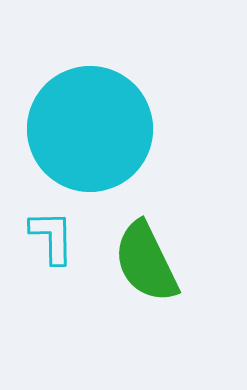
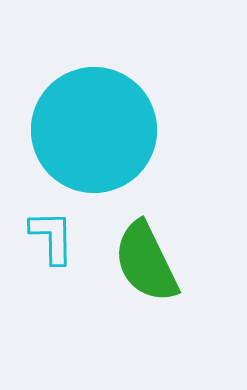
cyan circle: moved 4 px right, 1 px down
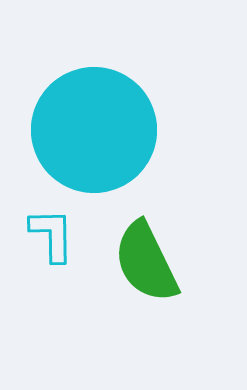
cyan L-shape: moved 2 px up
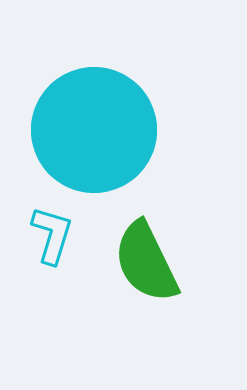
cyan L-shape: rotated 18 degrees clockwise
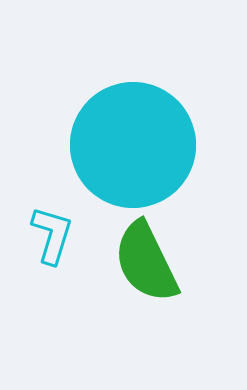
cyan circle: moved 39 px right, 15 px down
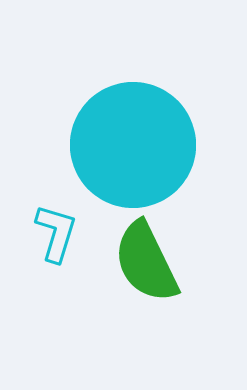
cyan L-shape: moved 4 px right, 2 px up
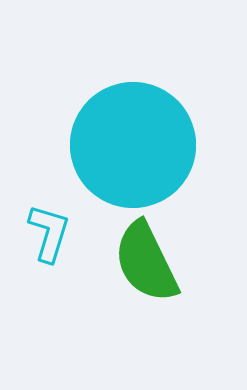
cyan L-shape: moved 7 px left
